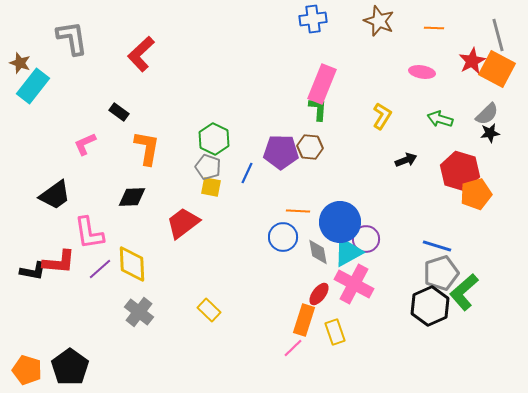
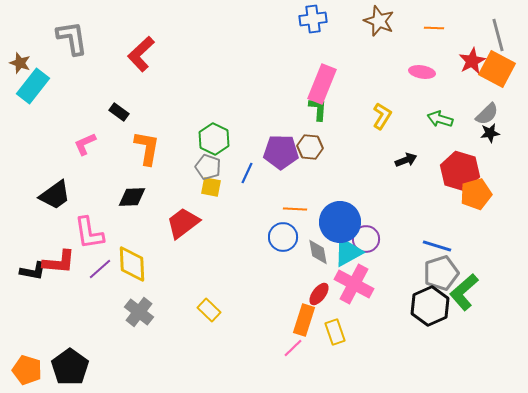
orange line at (298, 211): moved 3 px left, 2 px up
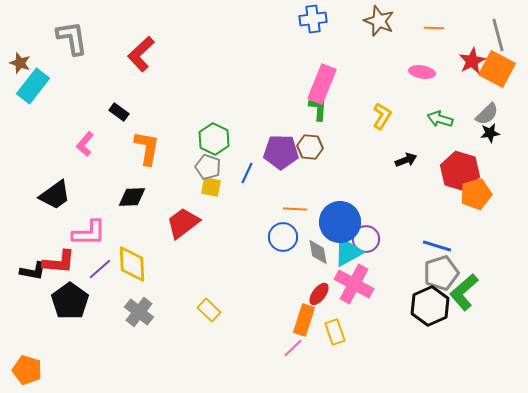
pink L-shape at (85, 144): rotated 25 degrees counterclockwise
pink L-shape at (89, 233): rotated 81 degrees counterclockwise
black pentagon at (70, 367): moved 66 px up
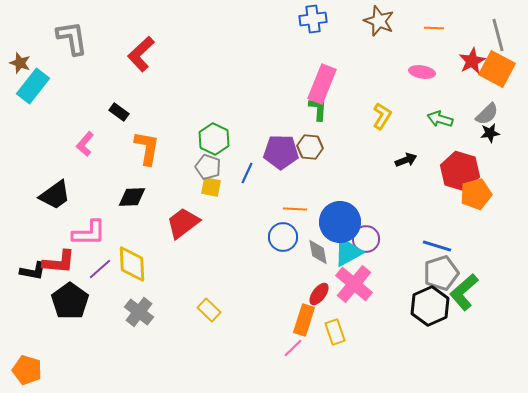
pink cross at (354, 284): rotated 12 degrees clockwise
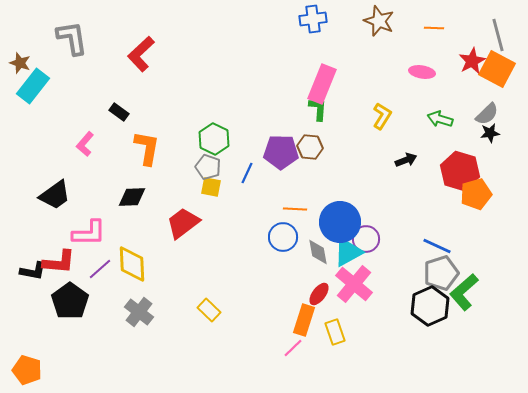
blue line at (437, 246): rotated 8 degrees clockwise
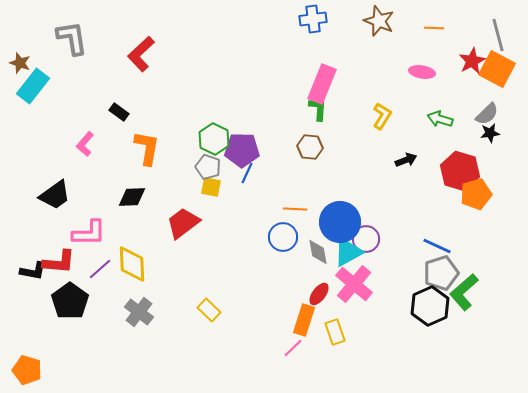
purple pentagon at (281, 152): moved 39 px left, 2 px up
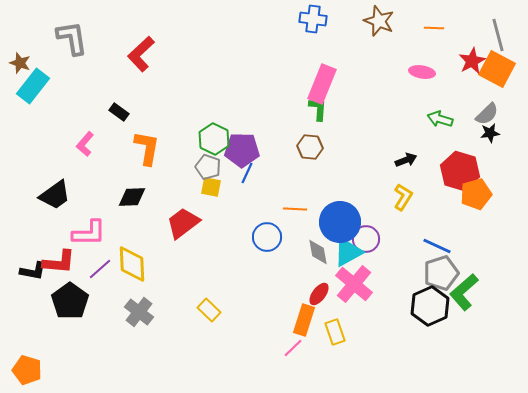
blue cross at (313, 19): rotated 16 degrees clockwise
yellow L-shape at (382, 116): moved 21 px right, 81 px down
blue circle at (283, 237): moved 16 px left
